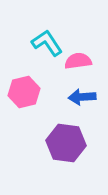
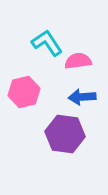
purple hexagon: moved 1 px left, 9 px up
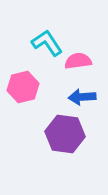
pink hexagon: moved 1 px left, 5 px up
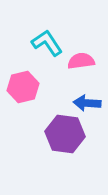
pink semicircle: moved 3 px right
blue arrow: moved 5 px right, 6 px down; rotated 8 degrees clockwise
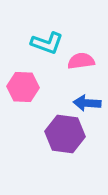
cyan L-shape: rotated 144 degrees clockwise
pink hexagon: rotated 16 degrees clockwise
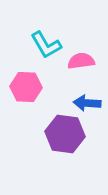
cyan L-shape: moved 1 px left, 2 px down; rotated 40 degrees clockwise
pink hexagon: moved 3 px right
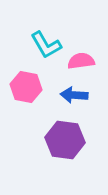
pink hexagon: rotated 8 degrees clockwise
blue arrow: moved 13 px left, 8 px up
purple hexagon: moved 6 px down
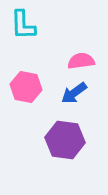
cyan L-shape: moved 23 px left, 20 px up; rotated 28 degrees clockwise
blue arrow: moved 2 px up; rotated 40 degrees counterclockwise
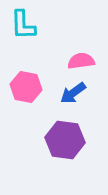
blue arrow: moved 1 px left
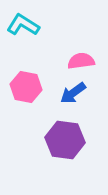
cyan L-shape: rotated 124 degrees clockwise
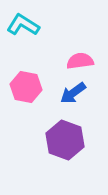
pink semicircle: moved 1 px left
purple hexagon: rotated 12 degrees clockwise
